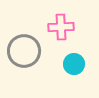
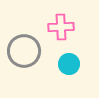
cyan circle: moved 5 px left
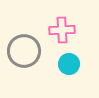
pink cross: moved 1 px right, 3 px down
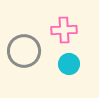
pink cross: moved 2 px right
